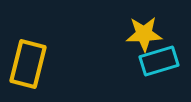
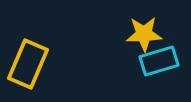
yellow rectangle: rotated 9 degrees clockwise
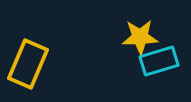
yellow star: moved 4 px left, 3 px down
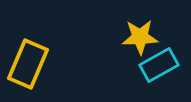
cyan rectangle: moved 4 px down; rotated 12 degrees counterclockwise
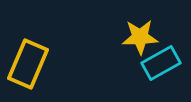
cyan rectangle: moved 2 px right, 2 px up
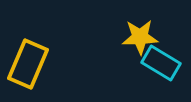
cyan rectangle: rotated 60 degrees clockwise
